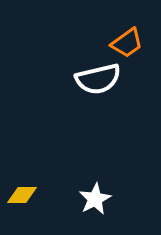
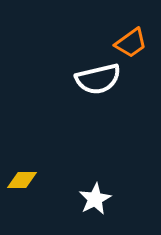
orange trapezoid: moved 4 px right
yellow diamond: moved 15 px up
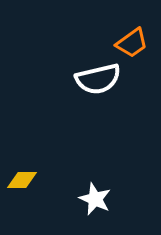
orange trapezoid: moved 1 px right
white star: rotated 20 degrees counterclockwise
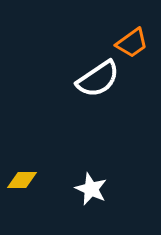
white semicircle: rotated 21 degrees counterclockwise
white star: moved 4 px left, 10 px up
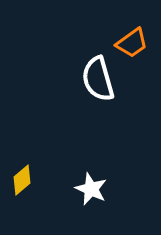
white semicircle: rotated 108 degrees clockwise
yellow diamond: rotated 40 degrees counterclockwise
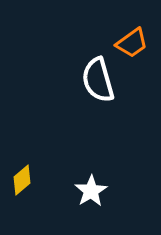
white semicircle: moved 1 px down
white star: moved 2 px down; rotated 16 degrees clockwise
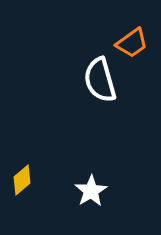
white semicircle: moved 2 px right
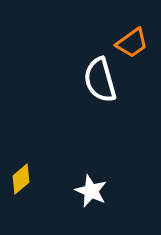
yellow diamond: moved 1 px left, 1 px up
white star: rotated 16 degrees counterclockwise
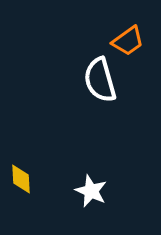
orange trapezoid: moved 4 px left, 2 px up
yellow diamond: rotated 52 degrees counterclockwise
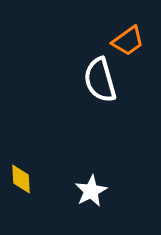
white star: rotated 20 degrees clockwise
